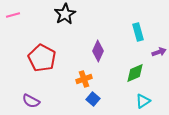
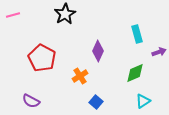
cyan rectangle: moved 1 px left, 2 px down
orange cross: moved 4 px left, 3 px up; rotated 14 degrees counterclockwise
blue square: moved 3 px right, 3 px down
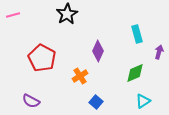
black star: moved 2 px right
purple arrow: rotated 56 degrees counterclockwise
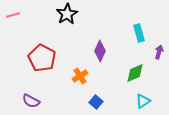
cyan rectangle: moved 2 px right, 1 px up
purple diamond: moved 2 px right
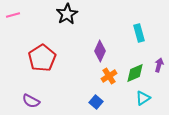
purple arrow: moved 13 px down
red pentagon: rotated 12 degrees clockwise
orange cross: moved 29 px right
cyan triangle: moved 3 px up
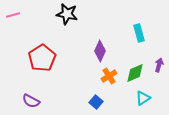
black star: rotated 30 degrees counterclockwise
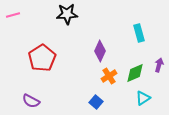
black star: rotated 15 degrees counterclockwise
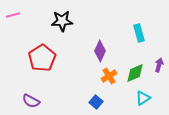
black star: moved 5 px left, 7 px down
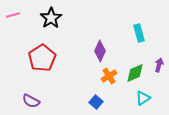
black star: moved 11 px left, 3 px up; rotated 30 degrees counterclockwise
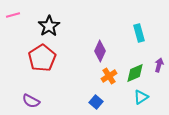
black star: moved 2 px left, 8 px down
cyan triangle: moved 2 px left, 1 px up
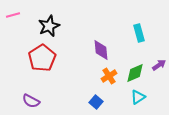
black star: rotated 10 degrees clockwise
purple diamond: moved 1 px right, 1 px up; rotated 30 degrees counterclockwise
purple arrow: rotated 40 degrees clockwise
cyan triangle: moved 3 px left
